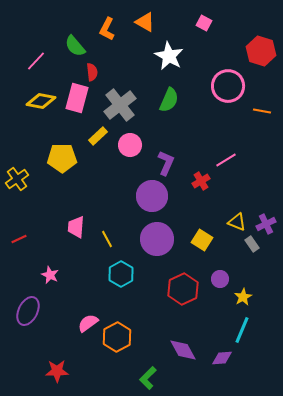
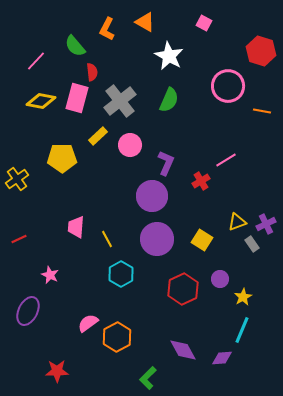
gray cross at (120, 105): moved 4 px up
yellow triangle at (237, 222): rotated 42 degrees counterclockwise
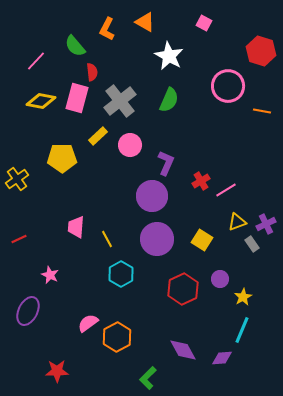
pink line at (226, 160): moved 30 px down
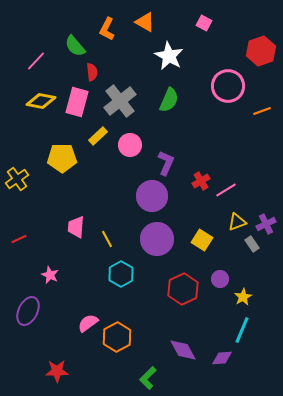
red hexagon at (261, 51): rotated 24 degrees clockwise
pink rectangle at (77, 98): moved 4 px down
orange line at (262, 111): rotated 30 degrees counterclockwise
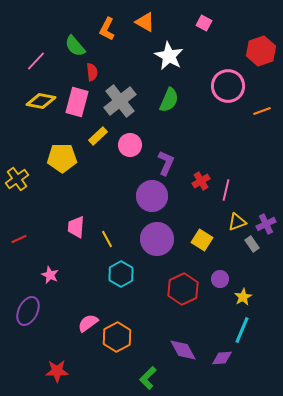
pink line at (226, 190): rotated 45 degrees counterclockwise
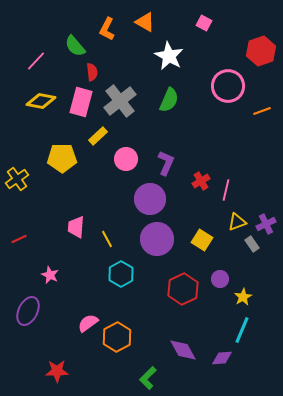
pink rectangle at (77, 102): moved 4 px right
pink circle at (130, 145): moved 4 px left, 14 px down
purple circle at (152, 196): moved 2 px left, 3 px down
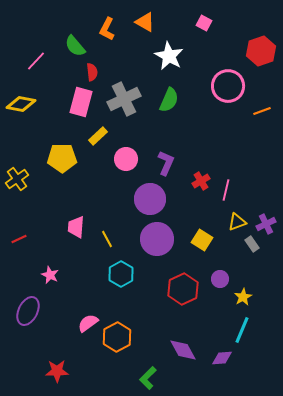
yellow diamond at (41, 101): moved 20 px left, 3 px down
gray cross at (120, 101): moved 4 px right, 2 px up; rotated 12 degrees clockwise
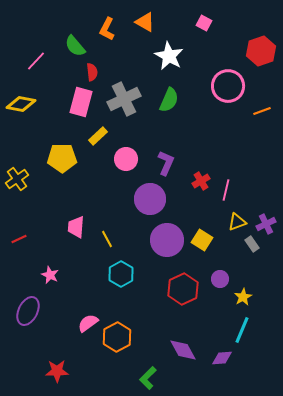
purple circle at (157, 239): moved 10 px right, 1 px down
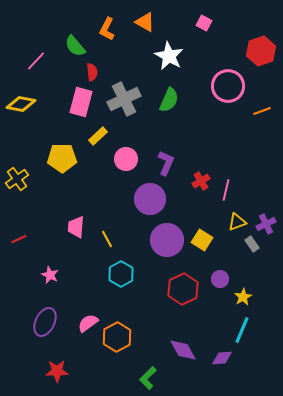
purple ellipse at (28, 311): moved 17 px right, 11 px down
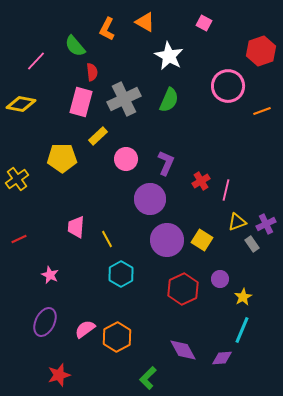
pink semicircle at (88, 323): moved 3 px left, 6 px down
red star at (57, 371): moved 2 px right, 4 px down; rotated 15 degrees counterclockwise
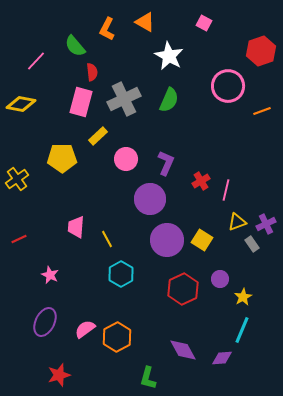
green L-shape at (148, 378): rotated 30 degrees counterclockwise
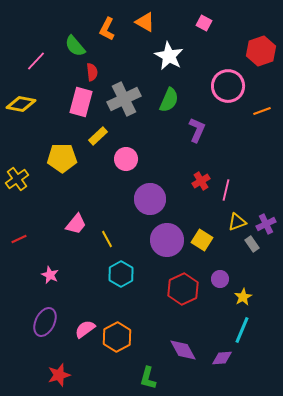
purple L-shape at (166, 163): moved 31 px right, 33 px up
pink trapezoid at (76, 227): moved 3 px up; rotated 145 degrees counterclockwise
